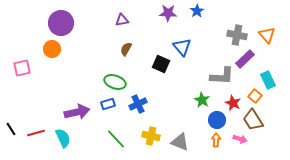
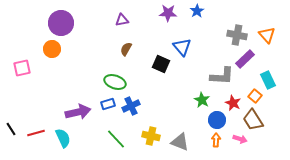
blue cross: moved 7 px left, 2 px down
purple arrow: moved 1 px right
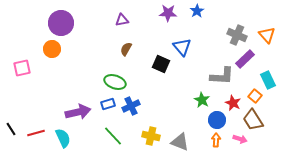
gray cross: rotated 12 degrees clockwise
green line: moved 3 px left, 3 px up
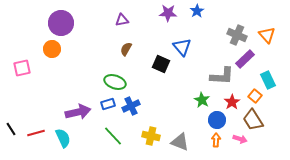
red star: moved 1 px left, 1 px up; rotated 14 degrees clockwise
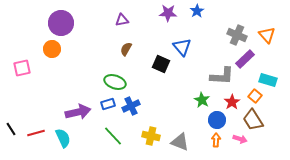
cyan rectangle: rotated 48 degrees counterclockwise
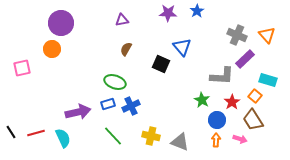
black line: moved 3 px down
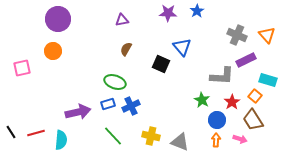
purple circle: moved 3 px left, 4 px up
orange circle: moved 1 px right, 2 px down
purple rectangle: moved 1 px right, 1 px down; rotated 18 degrees clockwise
cyan semicircle: moved 2 px left, 2 px down; rotated 30 degrees clockwise
